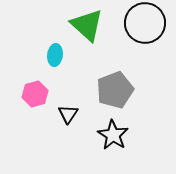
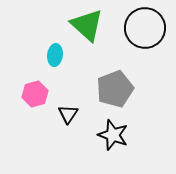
black circle: moved 5 px down
gray pentagon: moved 1 px up
black star: rotated 12 degrees counterclockwise
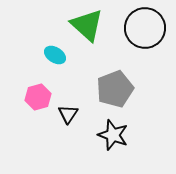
cyan ellipse: rotated 65 degrees counterclockwise
pink hexagon: moved 3 px right, 3 px down
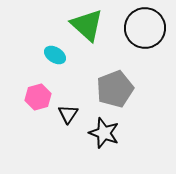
black star: moved 9 px left, 2 px up
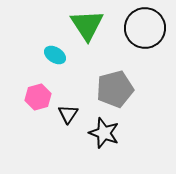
green triangle: rotated 15 degrees clockwise
gray pentagon: rotated 6 degrees clockwise
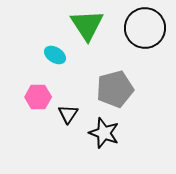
pink hexagon: rotated 15 degrees clockwise
